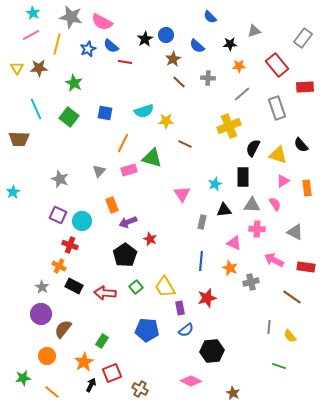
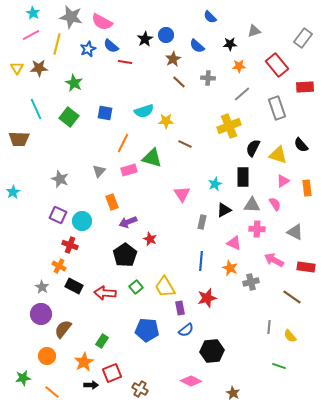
orange rectangle at (112, 205): moved 3 px up
black triangle at (224, 210): rotated 21 degrees counterclockwise
black arrow at (91, 385): rotated 64 degrees clockwise
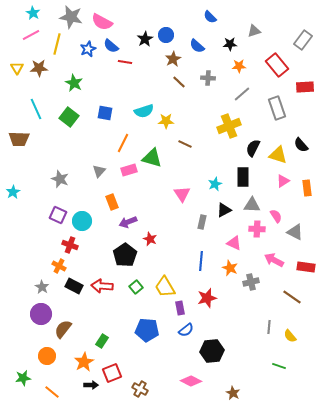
gray rectangle at (303, 38): moved 2 px down
pink semicircle at (275, 204): moved 1 px right, 12 px down
red arrow at (105, 293): moved 3 px left, 7 px up
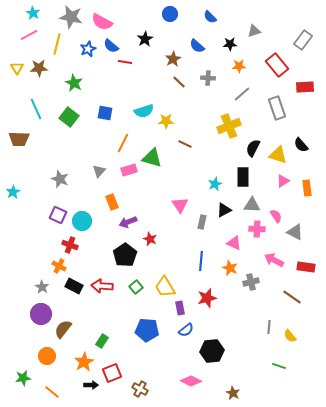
pink line at (31, 35): moved 2 px left
blue circle at (166, 35): moved 4 px right, 21 px up
pink triangle at (182, 194): moved 2 px left, 11 px down
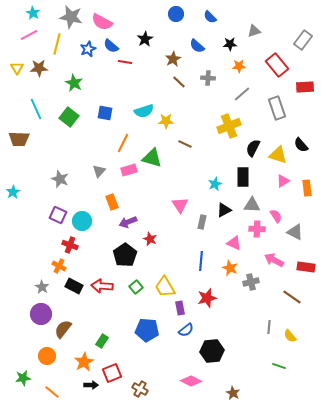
blue circle at (170, 14): moved 6 px right
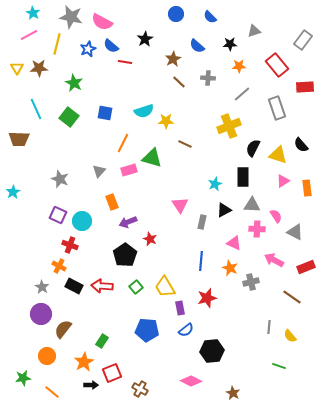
red rectangle at (306, 267): rotated 30 degrees counterclockwise
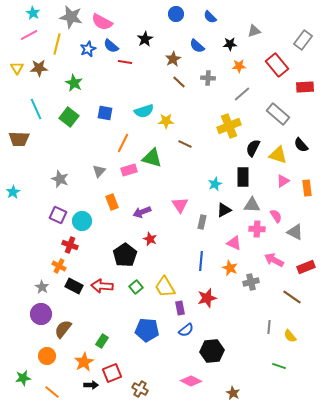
gray rectangle at (277, 108): moved 1 px right, 6 px down; rotated 30 degrees counterclockwise
purple arrow at (128, 222): moved 14 px right, 10 px up
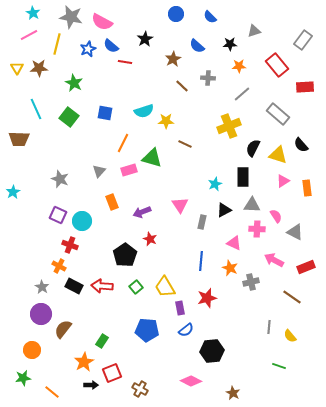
brown line at (179, 82): moved 3 px right, 4 px down
orange circle at (47, 356): moved 15 px left, 6 px up
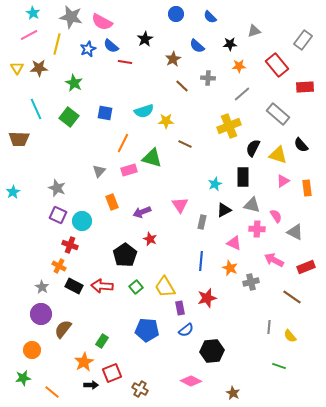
gray star at (60, 179): moved 3 px left, 9 px down
gray triangle at (252, 205): rotated 12 degrees clockwise
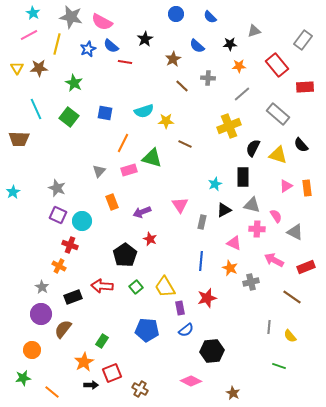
pink triangle at (283, 181): moved 3 px right, 5 px down
black rectangle at (74, 286): moved 1 px left, 11 px down; rotated 48 degrees counterclockwise
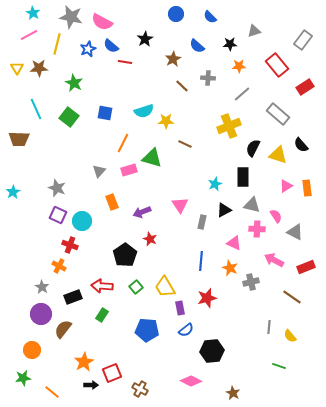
red rectangle at (305, 87): rotated 30 degrees counterclockwise
green rectangle at (102, 341): moved 26 px up
